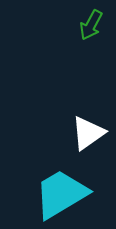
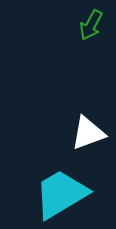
white triangle: rotated 15 degrees clockwise
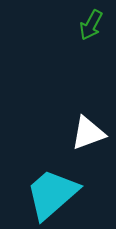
cyan trapezoid: moved 9 px left; rotated 10 degrees counterclockwise
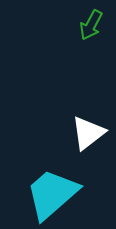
white triangle: rotated 18 degrees counterclockwise
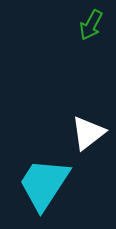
cyan trapezoid: moved 8 px left, 10 px up; rotated 16 degrees counterclockwise
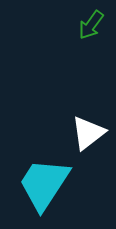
green arrow: rotated 8 degrees clockwise
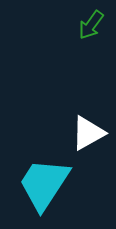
white triangle: rotated 9 degrees clockwise
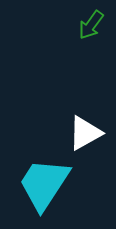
white triangle: moved 3 px left
